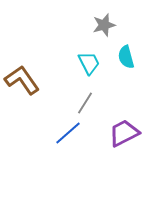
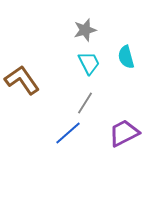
gray star: moved 19 px left, 5 px down
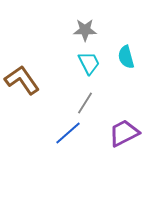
gray star: rotated 15 degrees clockwise
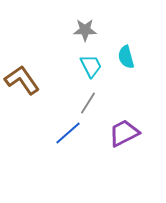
cyan trapezoid: moved 2 px right, 3 px down
gray line: moved 3 px right
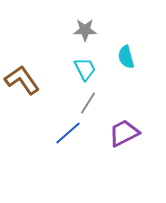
cyan trapezoid: moved 6 px left, 3 px down
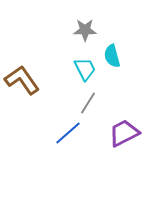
cyan semicircle: moved 14 px left, 1 px up
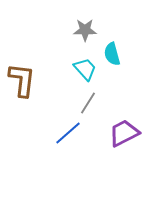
cyan semicircle: moved 2 px up
cyan trapezoid: rotated 15 degrees counterclockwise
brown L-shape: rotated 42 degrees clockwise
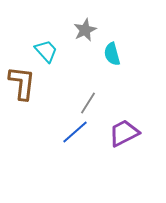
gray star: rotated 25 degrees counterclockwise
cyan trapezoid: moved 39 px left, 18 px up
brown L-shape: moved 3 px down
blue line: moved 7 px right, 1 px up
